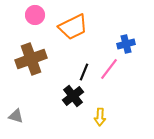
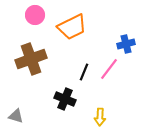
orange trapezoid: moved 1 px left
black cross: moved 8 px left, 3 px down; rotated 30 degrees counterclockwise
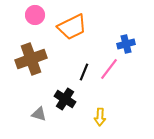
black cross: rotated 10 degrees clockwise
gray triangle: moved 23 px right, 2 px up
